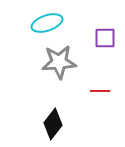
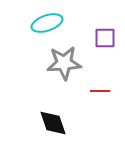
gray star: moved 5 px right, 1 px down
black diamond: moved 1 px up; rotated 56 degrees counterclockwise
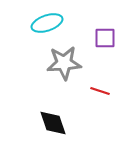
red line: rotated 18 degrees clockwise
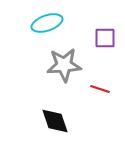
gray star: moved 2 px down
red line: moved 2 px up
black diamond: moved 2 px right, 2 px up
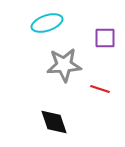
black diamond: moved 1 px left, 1 px down
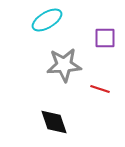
cyan ellipse: moved 3 px up; rotated 12 degrees counterclockwise
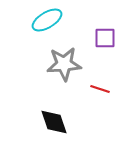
gray star: moved 1 px up
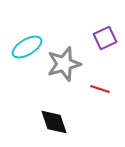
cyan ellipse: moved 20 px left, 27 px down
purple square: rotated 25 degrees counterclockwise
gray star: rotated 12 degrees counterclockwise
